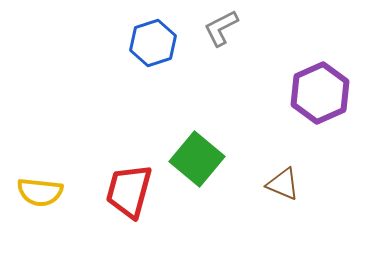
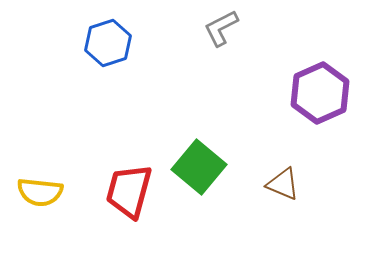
blue hexagon: moved 45 px left
green square: moved 2 px right, 8 px down
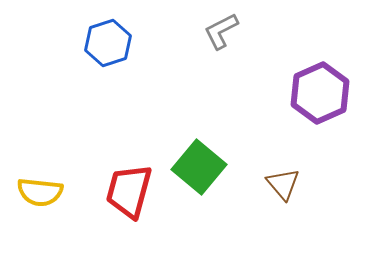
gray L-shape: moved 3 px down
brown triangle: rotated 27 degrees clockwise
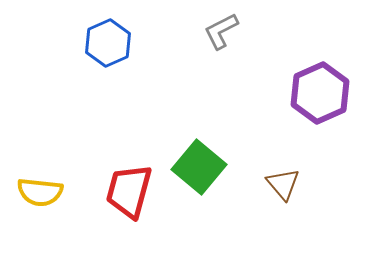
blue hexagon: rotated 6 degrees counterclockwise
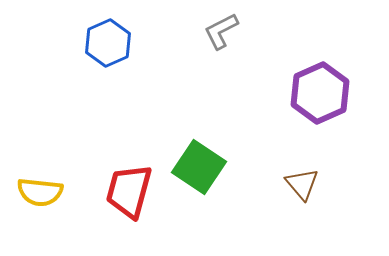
green square: rotated 6 degrees counterclockwise
brown triangle: moved 19 px right
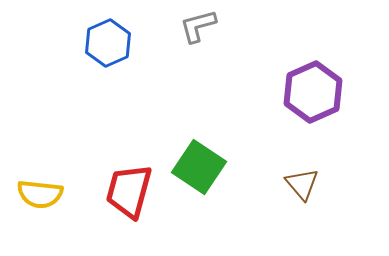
gray L-shape: moved 23 px left, 5 px up; rotated 12 degrees clockwise
purple hexagon: moved 7 px left, 1 px up
yellow semicircle: moved 2 px down
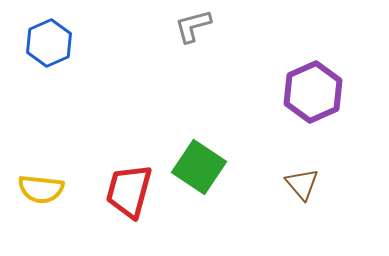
gray L-shape: moved 5 px left
blue hexagon: moved 59 px left
yellow semicircle: moved 1 px right, 5 px up
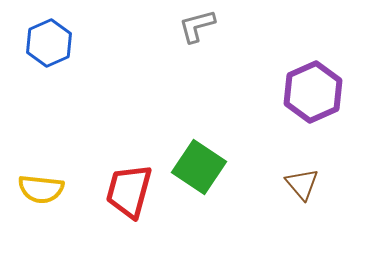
gray L-shape: moved 4 px right
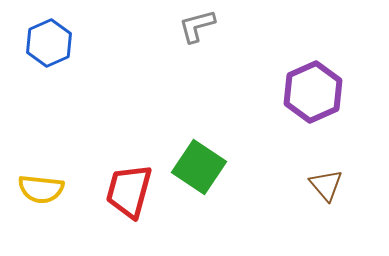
brown triangle: moved 24 px right, 1 px down
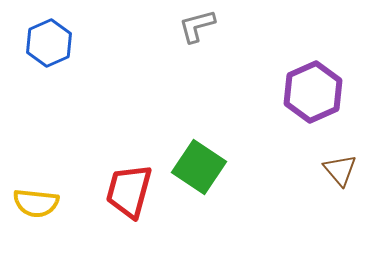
brown triangle: moved 14 px right, 15 px up
yellow semicircle: moved 5 px left, 14 px down
